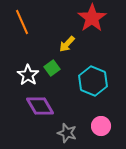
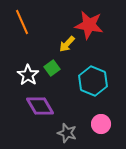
red star: moved 3 px left, 7 px down; rotated 28 degrees counterclockwise
pink circle: moved 2 px up
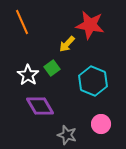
red star: moved 1 px right
gray star: moved 2 px down
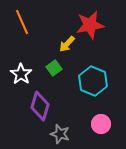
red star: rotated 20 degrees counterclockwise
green square: moved 2 px right
white star: moved 7 px left, 1 px up
purple diamond: rotated 48 degrees clockwise
gray star: moved 7 px left, 1 px up
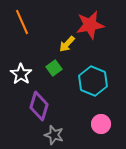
purple diamond: moved 1 px left
gray star: moved 6 px left, 1 px down
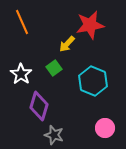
pink circle: moved 4 px right, 4 px down
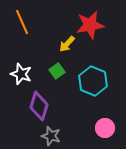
green square: moved 3 px right, 3 px down
white star: rotated 15 degrees counterclockwise
gray star: moved 3 px left, 1 px down
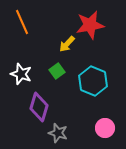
purple diamond: moved 1 px down
gray star: moved 7 px right, 3 px up
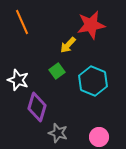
red star: moved 1 px right
yellow arrow: moved 1 px right, 1 px down
white star: moved 3 px left, 6 px down
purple diamond: moved 2 px left
pink circle: moved 6 px left, 9 px down
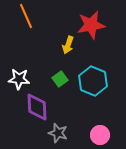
orange line: moved 4 px right, 6 px up
yellow arrow: rotated 24 degrees counterclockwise
green square: moved 3 px right, 8 px down
white star: moved 1 px right, 1 px up; rotated 15 degrees counterclockwise
purple diamond: rotated 20 degrees counterclockwise
pink circle: moved 1 px right, 2 px up
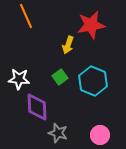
green square: moved 2 px up
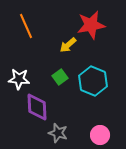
orange line: moved 10 px down
yellow arrow: rotated 30 degrees clockwise
